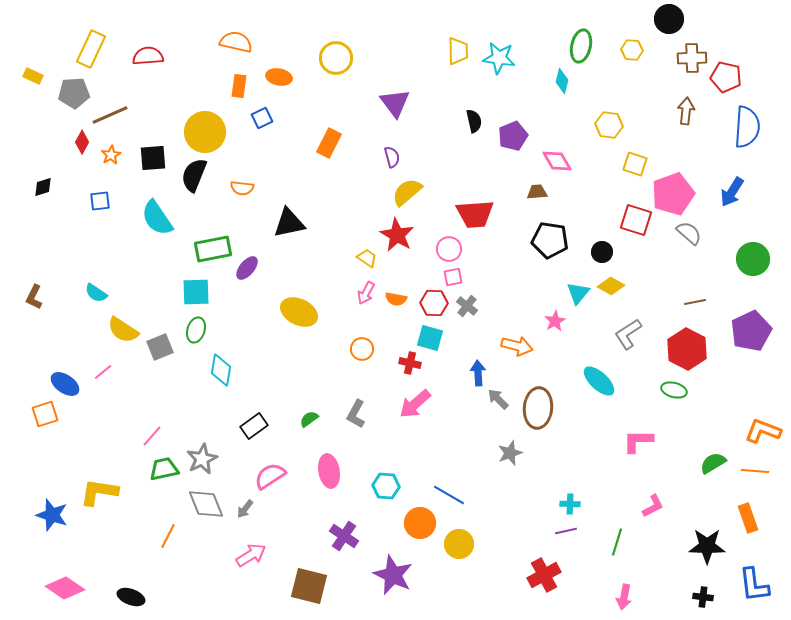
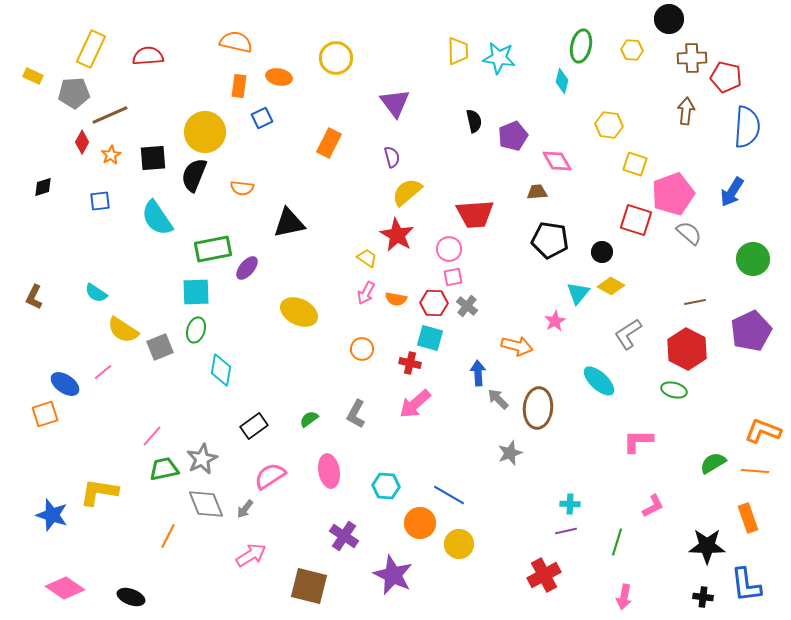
blue L-shape at (754, 585): moved 8 px left
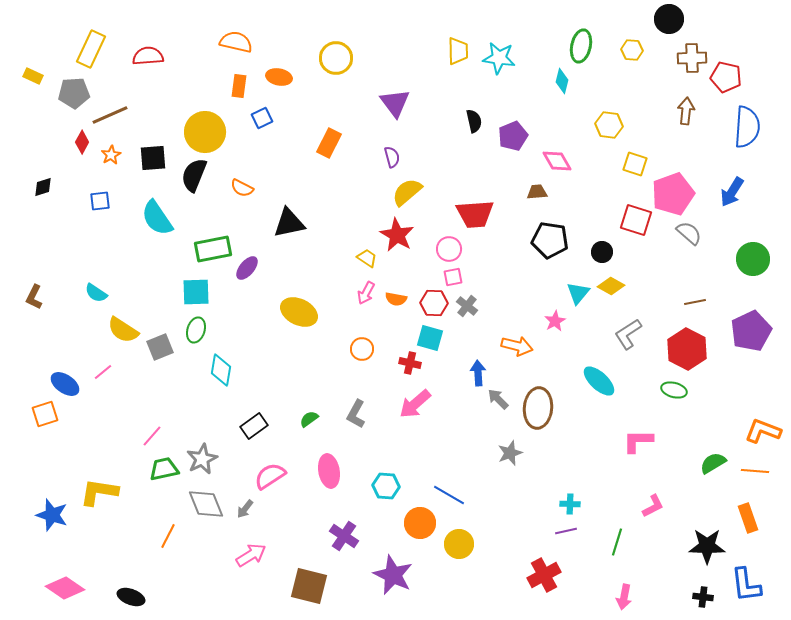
orange semicircle at (242, 188): rotated 20 degrees clockwise
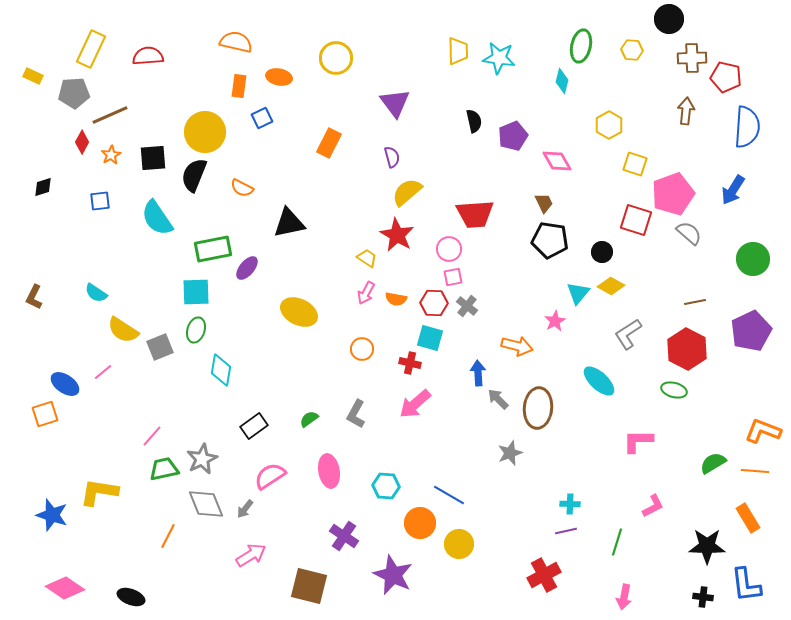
yellow hexagon at (609, 125): rotated 24 degrees clockwise
brown trapezoid at (537, 192): moved 7 px right, 11 px down; rotated 70 degrees clockwise
blue arrow at (732, 192): moved 1 px right, 2 px up
orange rectangle at (748, 518): rotated 12 degrees counterclockwise
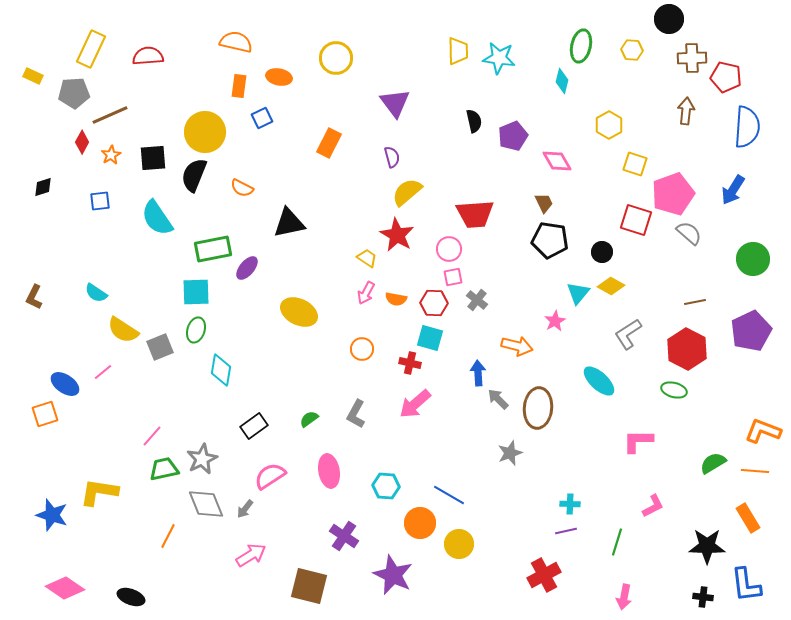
gray cross at (467, 306): moved 10 px right, 6 px up
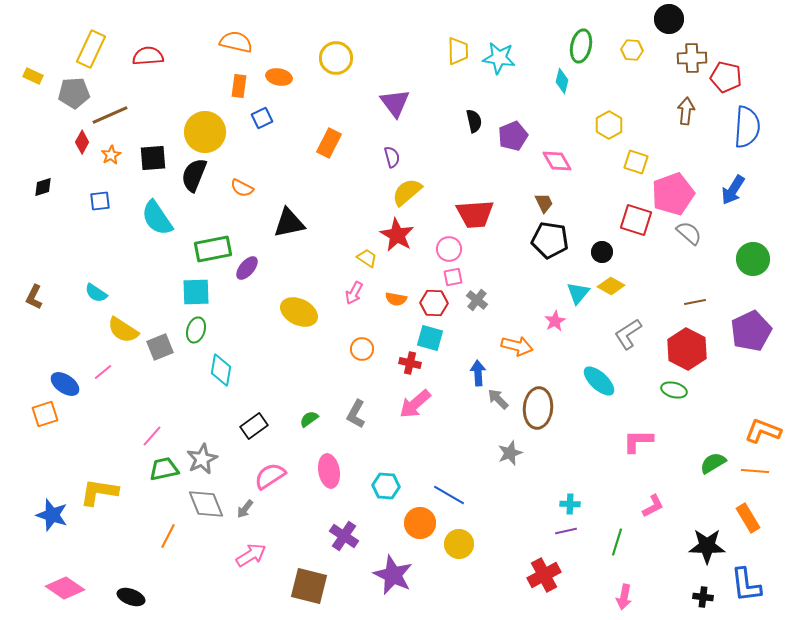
yellow square at (635, 164): moved 1 px right, 2 px up
pink arrow at (366, 293): moved 12 px left
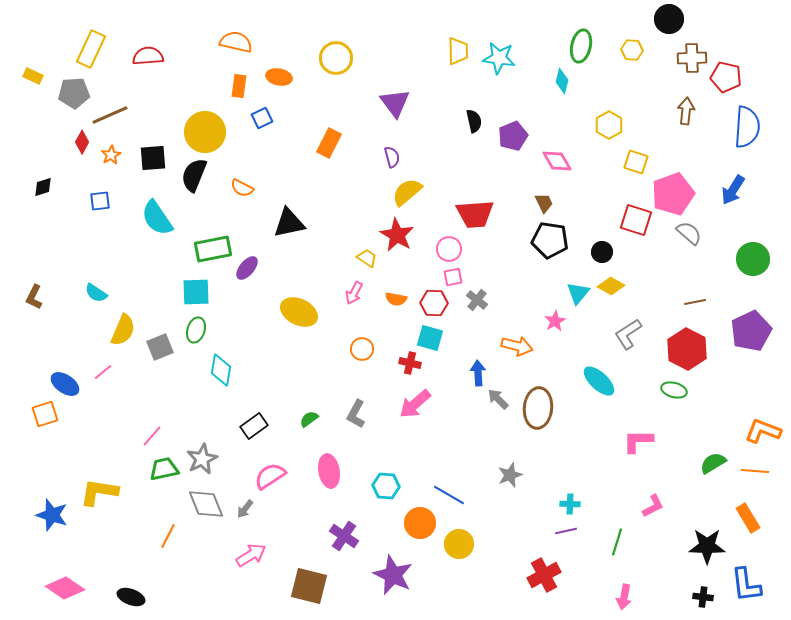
yellow semicircle at (123, 330): rotated 100 degrees counterclockwise
gray star at (510, 453): moved 22 px down
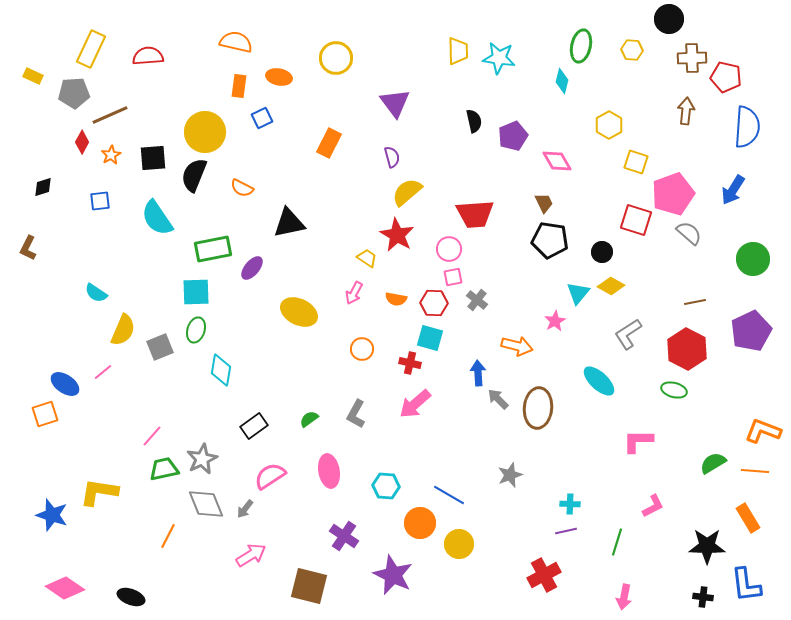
purple ellipse at (247, 268): moved 5 px right
brown L-shape at (34, 297): moved 6 px left, 49 px up
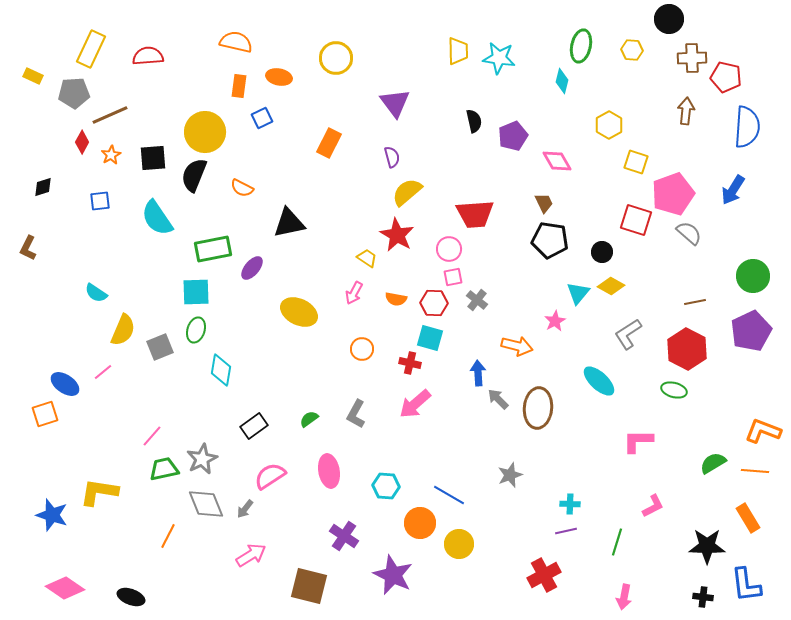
green circle at (753, 259): moved 17 px down
